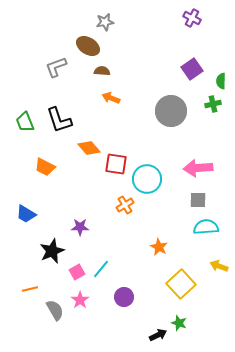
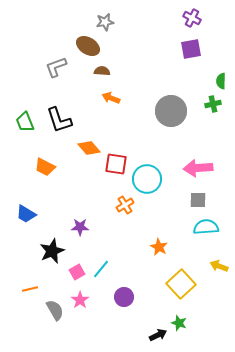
purple square: moved 1 px left, 20 px up; rotated 25 degrees clockwise
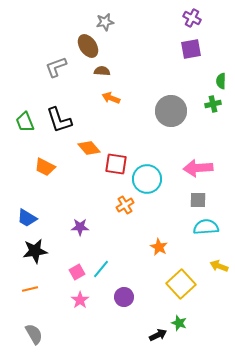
brown ellipse: rotated 25 degrees clockwise
blue trapezoid: moved 1 px right, 4 px down
black star: moved 17 px left; rotated 15 degrees clockwise
gray semicircle: moved 21 px left, 24 px down
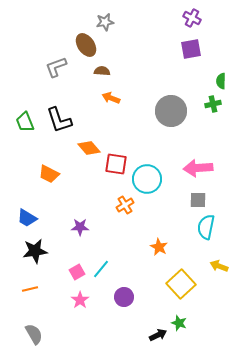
brown ellipse: moved 2 px left, 1 px up
orange trapezoid: moved 4 px right, 7 px down
cyan semicircle: rotated 75 degrees counterclockwise
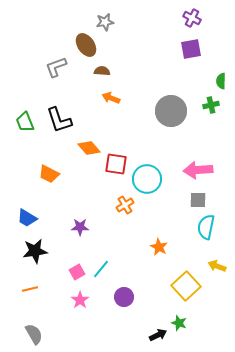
green cross: moved 2 px left, 1 px down
pink arrow: moved 2 px down
yellow arrow: moved 2 px left
yellow square: moved 5 px right, 2 px down
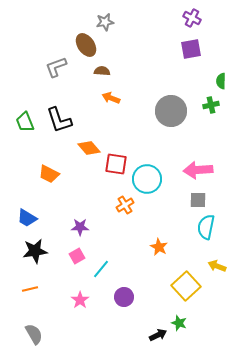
pink square: moved 16 px up
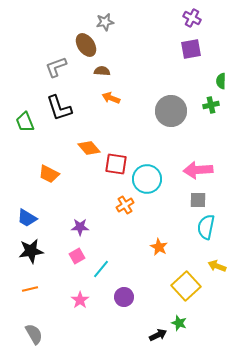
black L-shape: moved 12 px up
black star: moved 4 px left
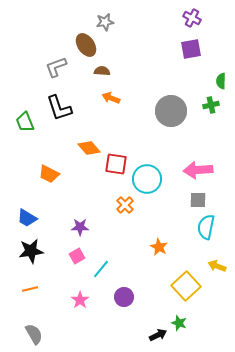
orange cross: rotated 12 degrees counterclockwise
